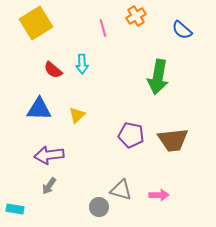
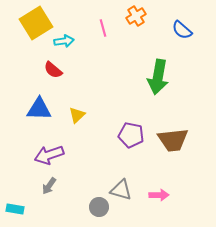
cyan arrow: moved 18 px left, 23 px up; rotated 96 degrees counterclockwise
purple arrow: rotated 12 degrees counterclockwise
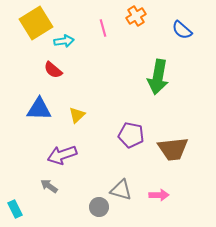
brown trapezoid: moved 9 px down
purple arrow: moved 13 px right
gray arrow: rotated 90 degrees clockwise
cyan rectangle: rotated 54 degrees clockwise
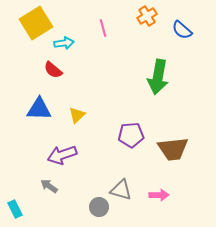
orange cross: moved 11 px right
cyan arrow: moved 2 px down
purple pentagon: rotated 15 degrees counterclockwise
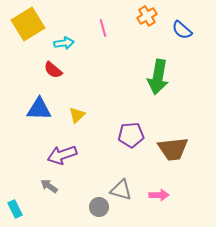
yellow square: moved 8 px left, 1 px down
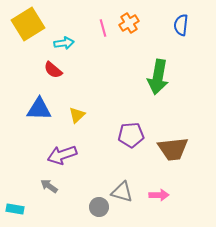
orange cross: moved 18 px left, 7 px down
blue semicircle: moved 1 px left, 5 px up; rotated 55 degrees clockwise
gray triangle: moved 1 px right, 2 px down
cyan rectangle: rotated 54 degrees counterclockwise
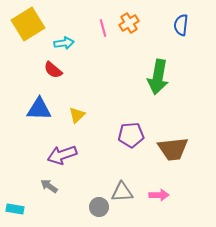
gray triangle: rotated 20 degrees counterclockwise
